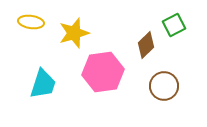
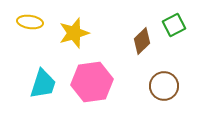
yellow ellipse: moved 1 px left
brown diamond: moved 4 px left, 4 px up
pink hexagon: moved 11 px left, 10 px down
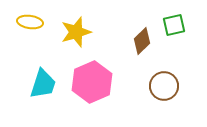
green square: rotated 15 degrees clockwise
yellow star: moved 2 px right, 1 px up
pink hexagon: rotated 15 degrees counterclockwise
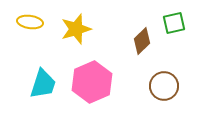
green square: moved 2 px up
yellow star: moved 3 px up
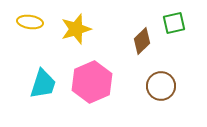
brown circle: moved 3 px left
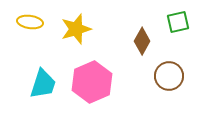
green square: moved 4 px right, 1 px up
brown diamond: rotated 16 degrees counterclockwise
brown circle: moved 8 px right, 10 px up
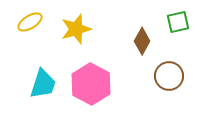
yellow ellipse: rotated 40 degrees counterclockwise
pink hexagon: moved 1 px left, 2 px down; rotated 9 degrees counterclockwise
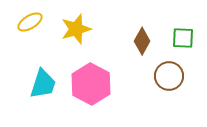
green square: moved 5 px right, 16 px down; rotated 15 degrees clockwise
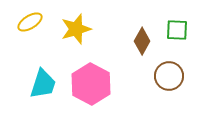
green square: moved 6 px left, 8 px up
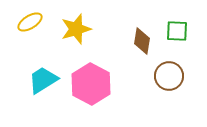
green square: moved 1 px down
brown diamond: rotated 20 degrees counterclockwise
cyan trapezoid: moved 4 px up; rotated 140 degrees counterclockwise
